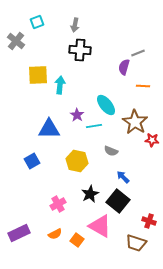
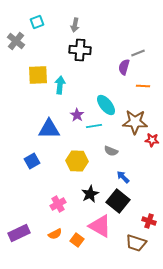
brown star: rotated 30 degrees counterclockwise
yellow hexagon: rotated 10 degrees counterclockwise
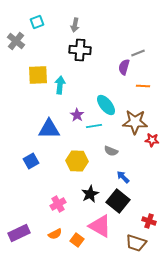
blue square: moved 1 px left
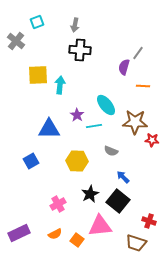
gray line: rotated 32 degrees counterclockwise
pink triangle: rotated 35 degrees counterclockwise
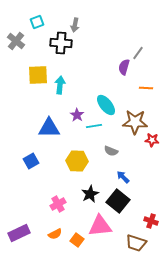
black cross: moved 19 px left, 7 px up
orange line: moved 3 px right, 2 px down
blue triangle: moved 1 px up
red cross: moved 2 px right
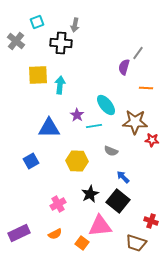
orange square: moved 5 px right, 3 px down
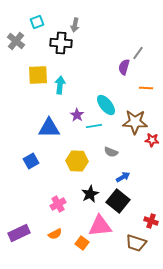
gray semicircle: moved 1 px down
blue arrow: rotated 104 degrees clockwise
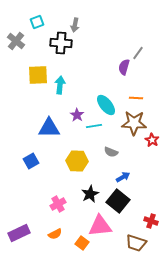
orange line: moved 10 px left, 10 px down
brown star: moved 1 px left, 1 px down
red star: rotated 24 degrees clockwise
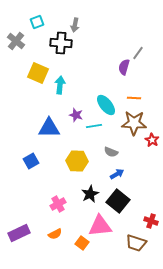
yellow square: moved 2 px up; rotated 25 degrees clockwise
orange line: moved 2 px left
purple star: moved 1 px left; rotated 16 degrees counterclockwise
blue arrow: moved 6 px left, 3 px up
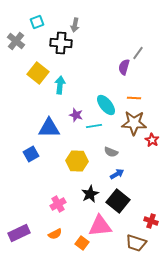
yellow square: rotated 15 degrees clockwise
blue square: moved 7 px up
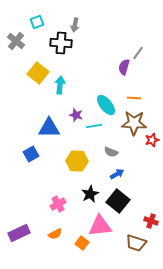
red star: rotated 24 degrees clockwise
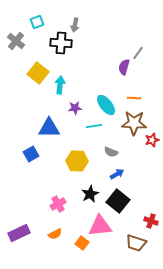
purple star: moved 1 px left, 7 px up; rotated 24 degrees counterclockwise
